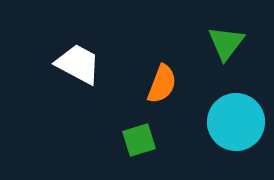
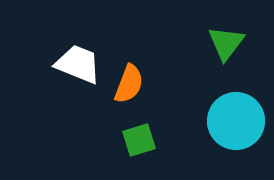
white trapezoid: rotated 6 degrees counterclockwise
orange semicircle: moved 33 px left
cyan circle: moved 1 px up
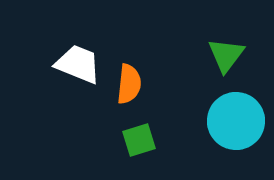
green triangle: moved 12 px down
orange semicircle: rotated 15 degrees counterclockwise
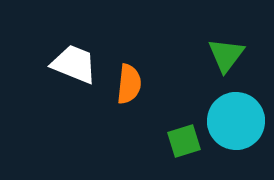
white trapezoid: moved 4 px left
green square: moved 45 px right, 1 px down
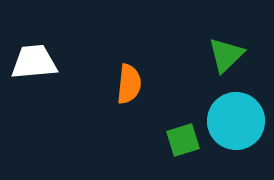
green triangle: rotated 9 degrees clockwise
white trapezoid: moved 40 px left, 2 px up; rotated 27 degrees counterclockwise
green square: moved 1 px left, 1 px up
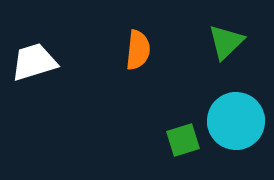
green triangle: moved 13 px up
white trapezoid: rotated 12 degrees counterclockwise
orange semicircle: moved 9 px right, 34 px up
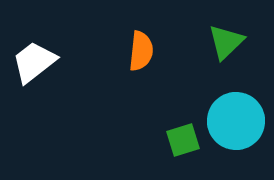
orange semicircle: moved 3 px right, 1 px down
white trapezoid: rotated 21 degrees counterclockwise
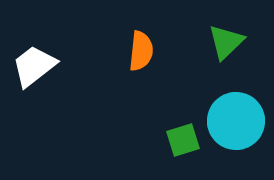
white trapezoid: moved 4 px down
